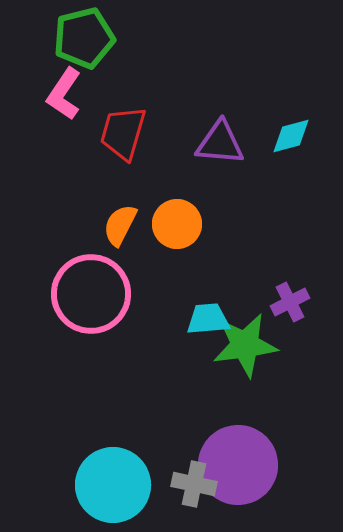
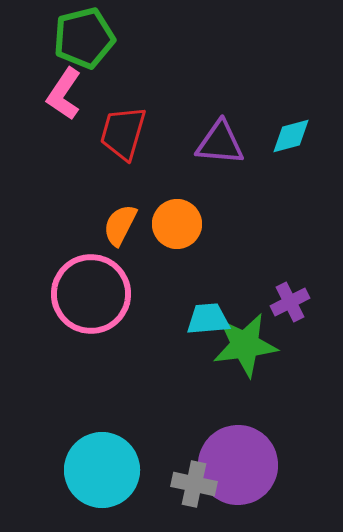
cyan circle: moved 11 px left, 15 px up
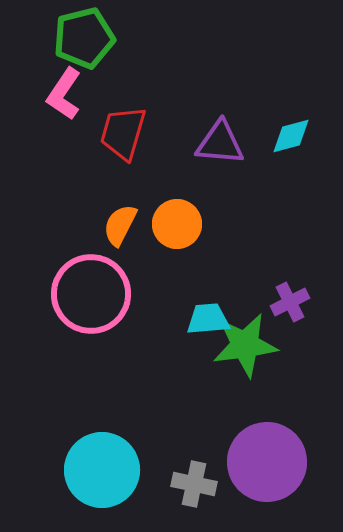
purple circle: moved 29 px right, 3 px up
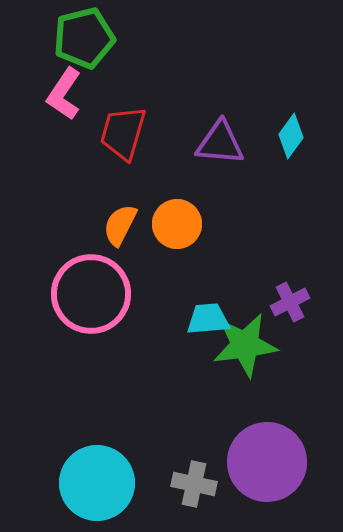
cyan diamond: rotated 39 degrees counterclockwise
cyan circle: moved 5 px left, 13 px down
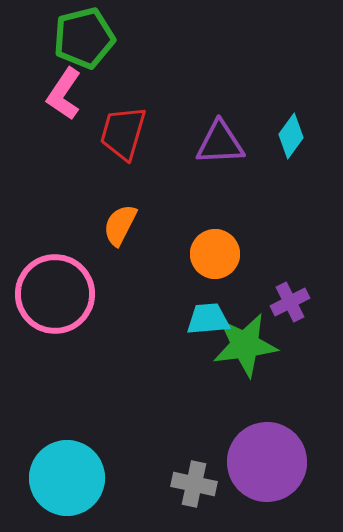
purple triangle: rotated 8 degrees counterclockwise
orange circle: moved 38 px right, 30 px down
pink circle: moved 36 px left
cyan circle: moved 30 px left, 5 px up
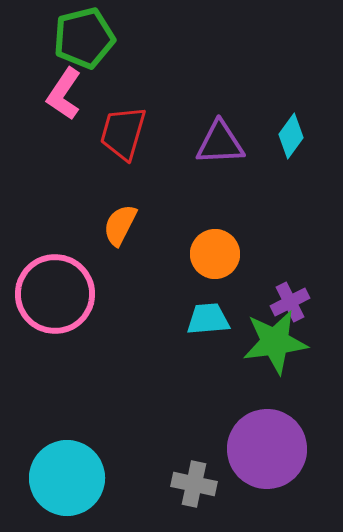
green star: moved 30 px right, 3 px up
purple circle: moved 13 px up
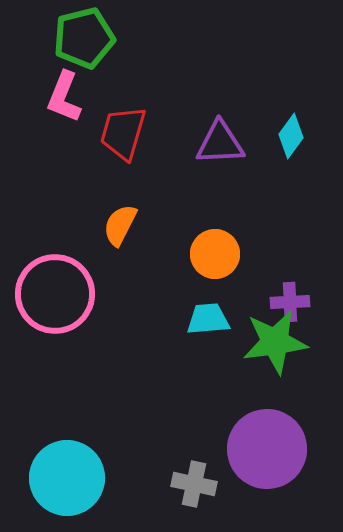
pink L-shape: moved 3 px down; rotated 12 degrees counterclockwise
purple cross: rotated 24 degrees clockwise
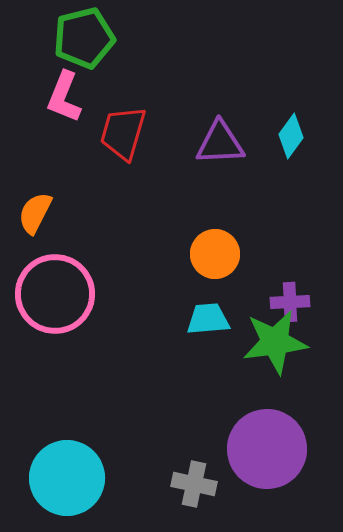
orange semicircle: moved 85 px left, 12 px up
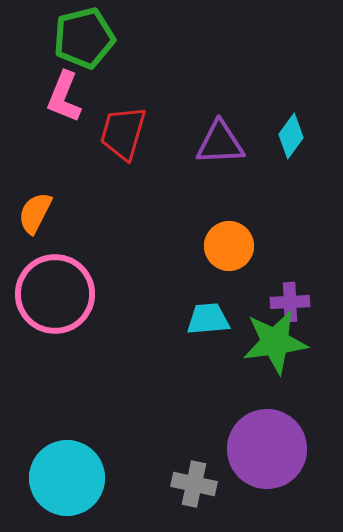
orange circle: moved 14 px right, 8 px up
